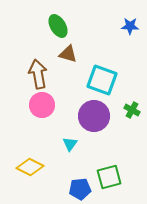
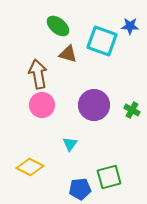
green ellipse: rotated 20 degrees counterclockwise
cyan square: moved 39 px up
purple circle: moved 11 px up
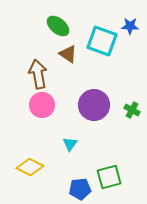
brown triangle: rotated 18 degrees clockwise
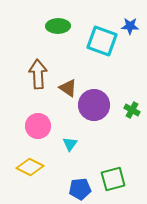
green ellipse: rotated 40 degrees counterclockwise
brown triangle: moved 34 px down
brown arrow: rotated 8 degrees clockwise
pink circle: moved 4 px left, 21 px down
green square: moved 4 px right, 2 px down
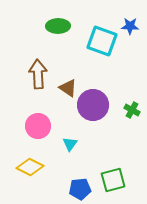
purple circle: moved 1 px left
green square: moved 1 px down
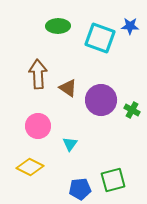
cyan square: moved 2 px left, 3 px up
purple circle: moved 8 px right, 5 px up
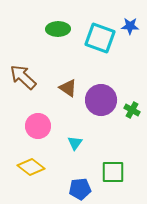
green ellipse: moved 3 px down
brown arrow: moved 15 px left, 3 px down; rotated 44 degrees counterclockwise
cyan triangle: moved 5 px right, 1 px up
yellow diamond: moved 1 px right; rotated 12 degrees clockwise
green square: moved 8 px up; rotated 15 degrees clockwise
